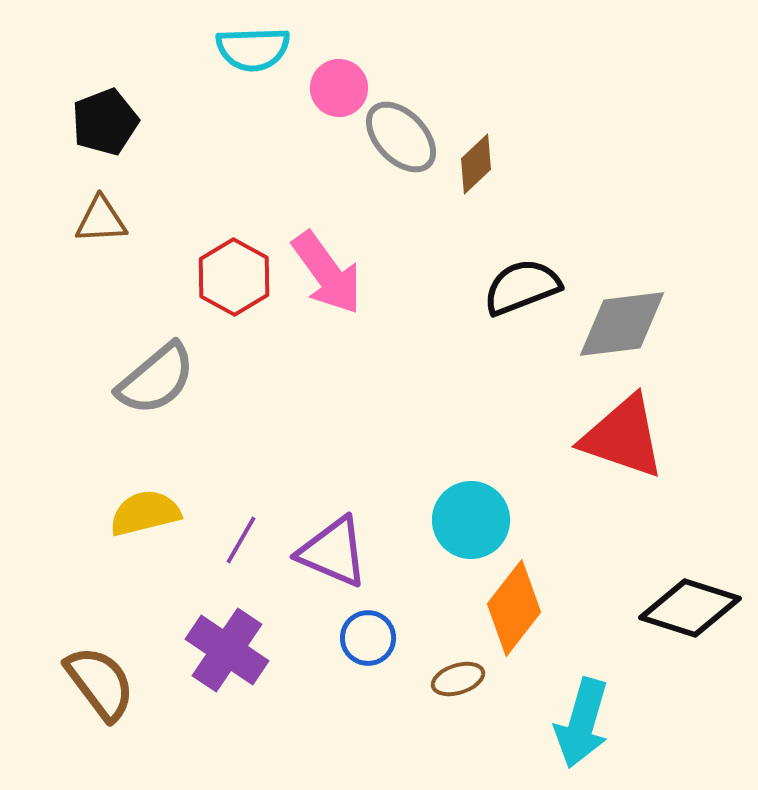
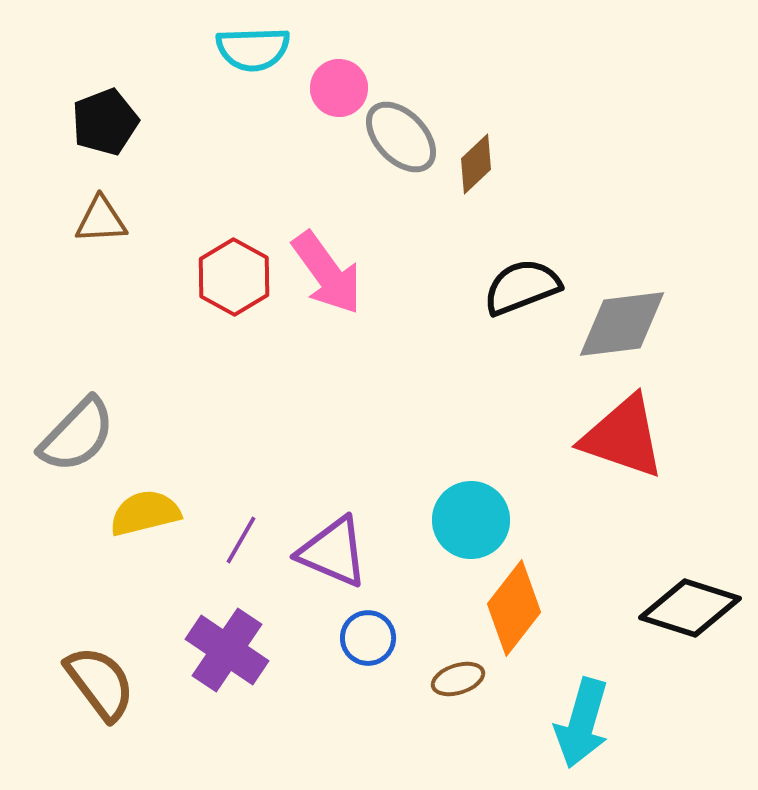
gray semicircle: moved 79 px left, 56 px down; rotated 6 degrees counterclockwise
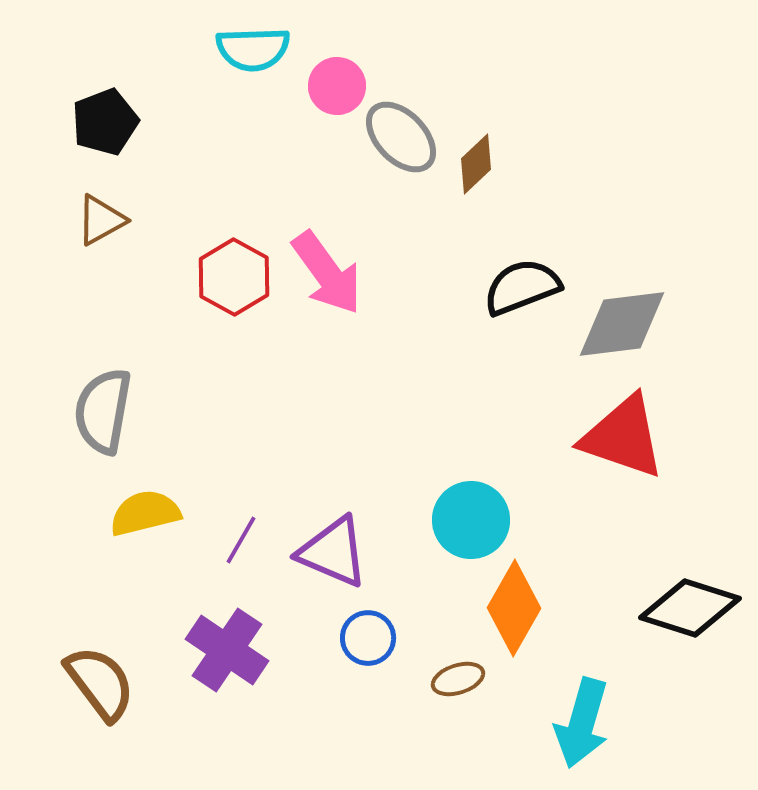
pink circle: moved 2 px left, 2 px up
brown triangle: rotated 26 degrees counterclockwise
gray semicircle: moved 26 px right, 24 px up; rotated 146 degrees clockwise
orange diamond: rotated 8 degrees counterclockwise
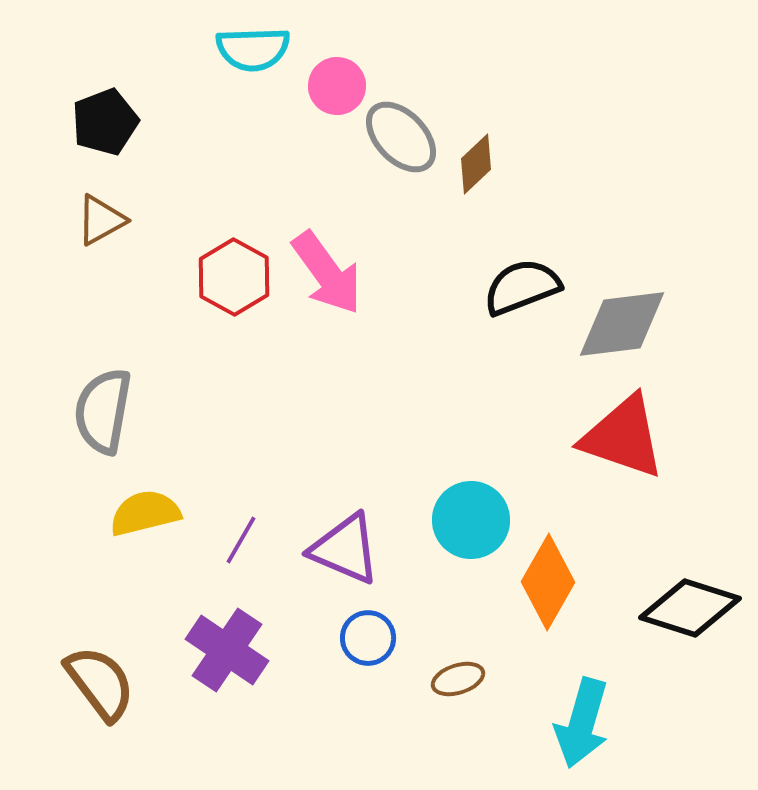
purple triangle: moved 12 px right, 3 px up
orange diamond: moved 34 px right, 26 px up
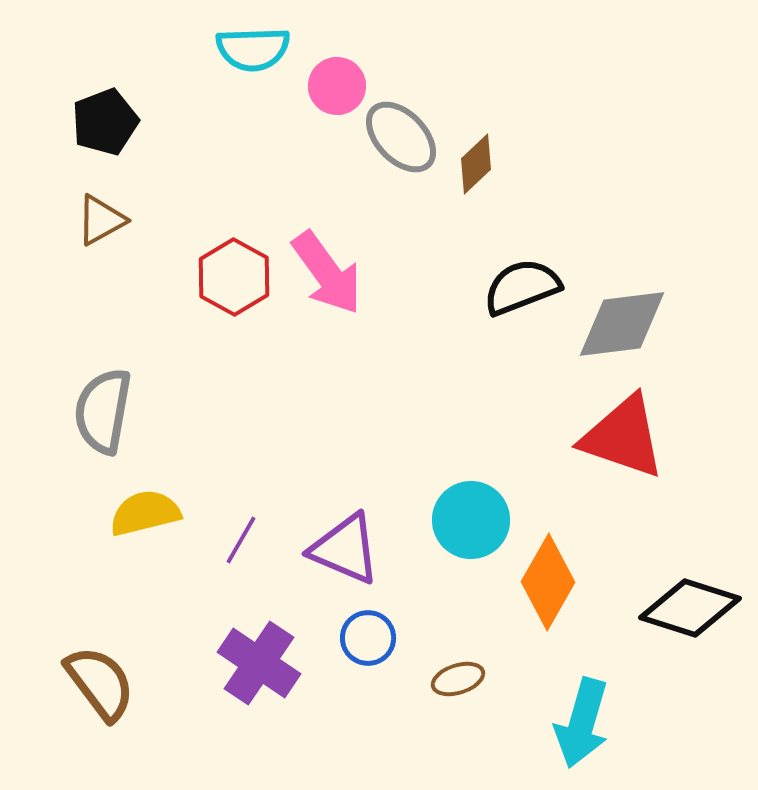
purple cross: moved 32 px right, 13 px down
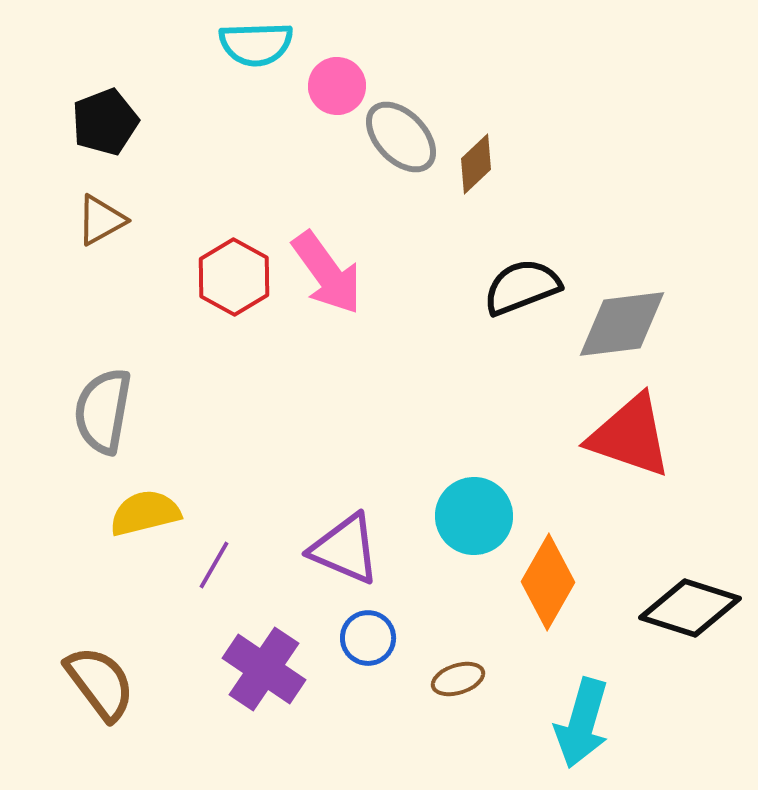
cyan semicircle: moved 3 px right, 5 px up
red triangle: moved 7 px right, 1 px up
cyan circle: moved 3 px right, 4 px up
purple line: moved 27 px left, 25 px down
purple cross: moved 5 px right, 6 px down
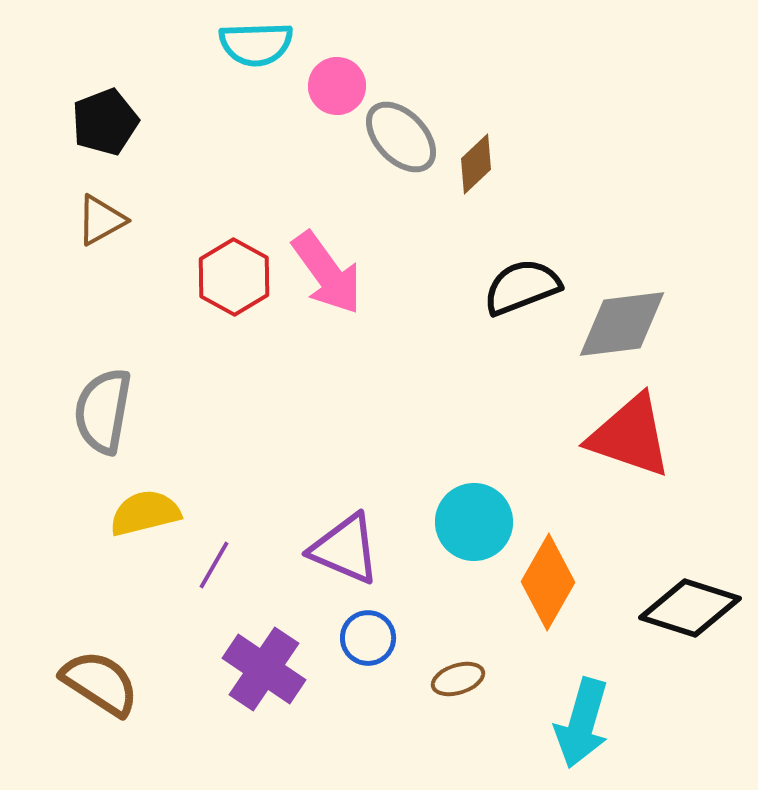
cyan circle: moved 6 px down
brown semicircle: rotated 20 degrees counterclockwise
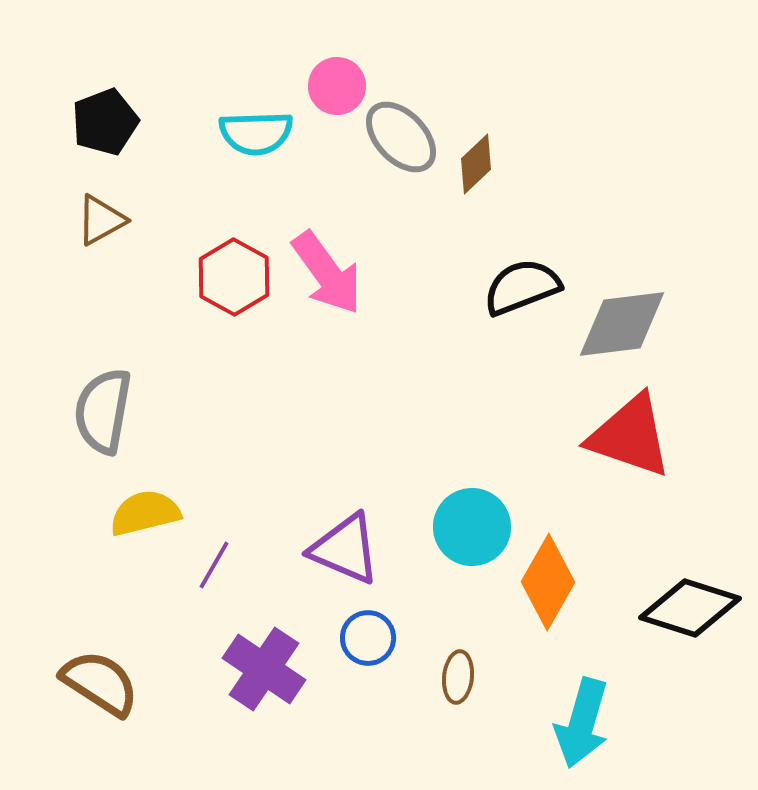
cyan semicircle: moved 89 px down
cyan circle: moved 2 px left, 5 px down
brown ellipse: moved 2 px up; rotated 66 degrees counterclockwise
